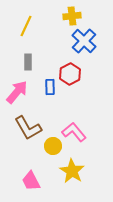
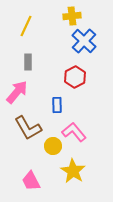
red hexagon: moved 5 px right, 3 px down
blue rectangle: moved 7 px right, 18 px down
yellow star: moved 1 px right
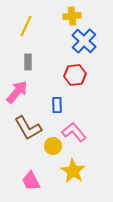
red hexagon: moved 2 px up; rotated 20 degrees clockwise
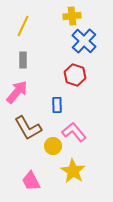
yellow line: moved 3 px left
gray rectangle: moved 5 px left, 2 px up
red hexagon: rotated 25 degrees clockwise
